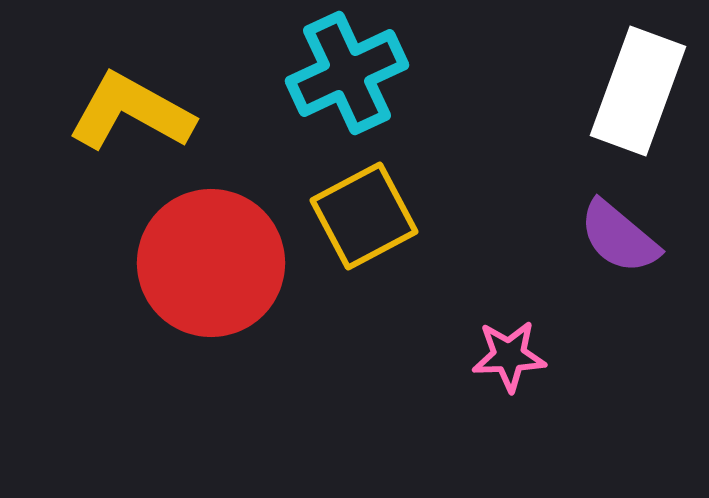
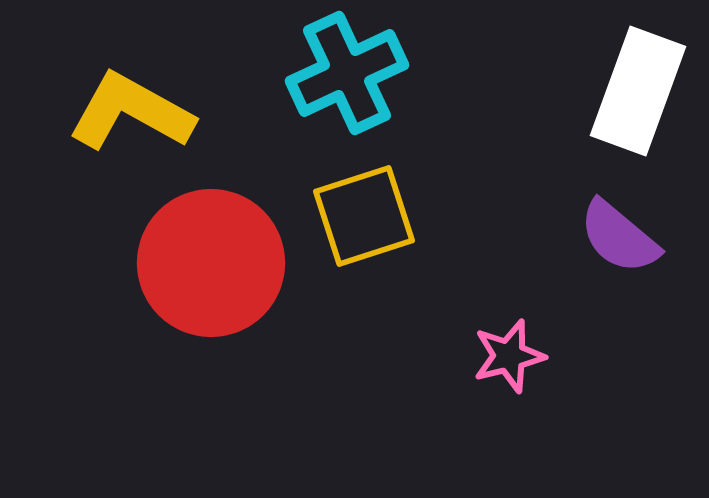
yellow square: rotated 10 degrees clockwise
pink star: rotated 12 degrees counterclockwise
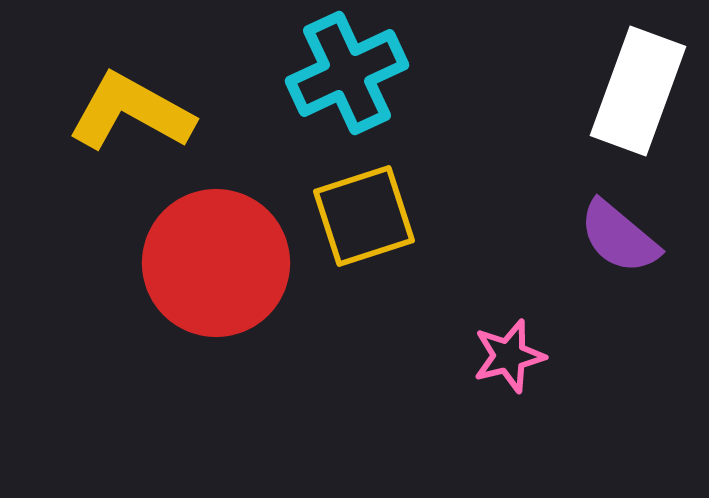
red circle: moved 5 px right
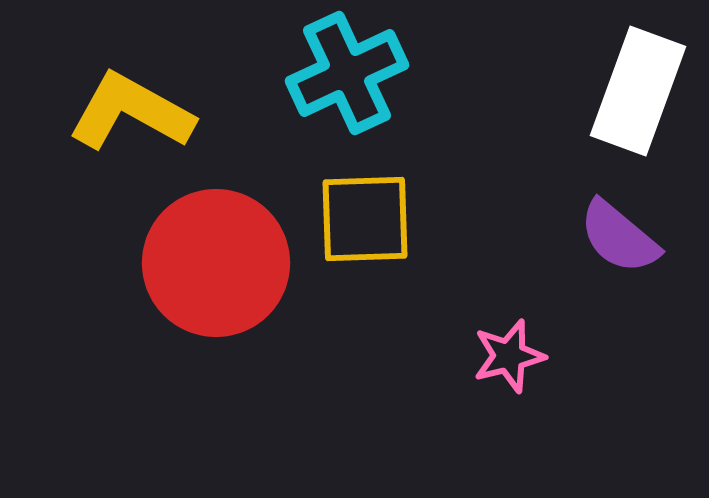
yellow square: moved 1 px right, 3 px down; rotated 16 degrees clockwise
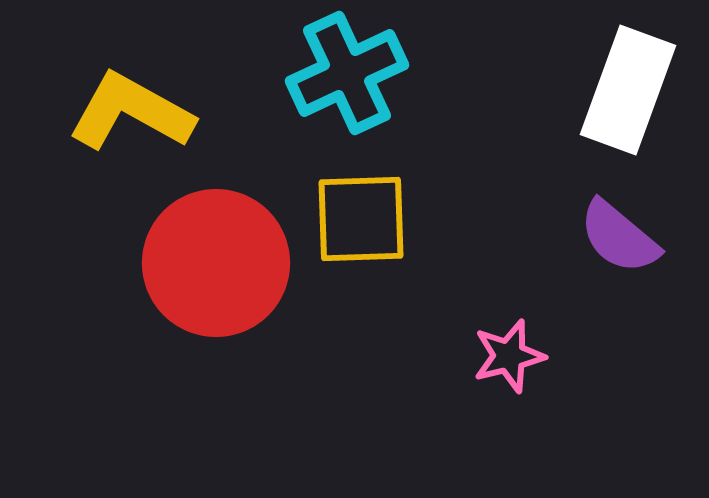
white rectangle: moved 10 px left, 1 px up
yellow square: moved 4 px left
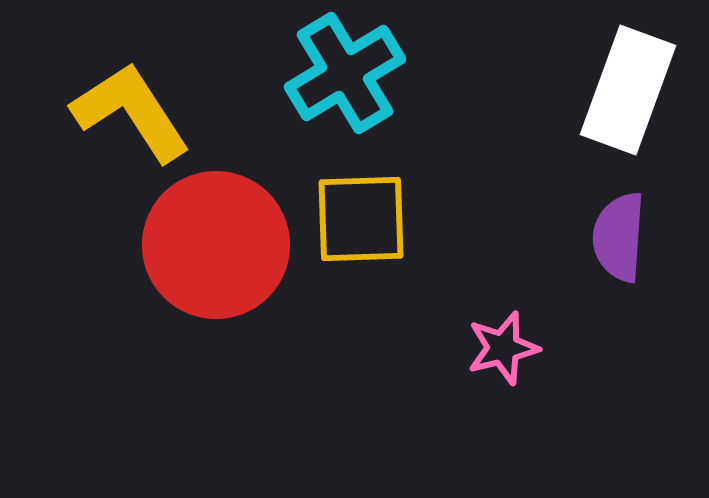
cyan cross: moved 2 px left; rotated 6 degrees counterclockwise
yellow L-shape: rotated 28 degrees clockwise
purple semicircle: rotated 54 degrees clockwise
red circle: moved 18 px up
pink star: moved 6 px left, 8 px up
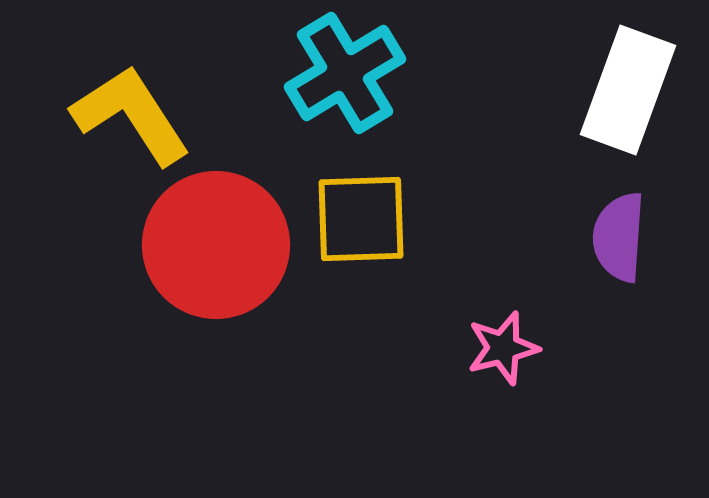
yellow L-shape: moved 3 px down
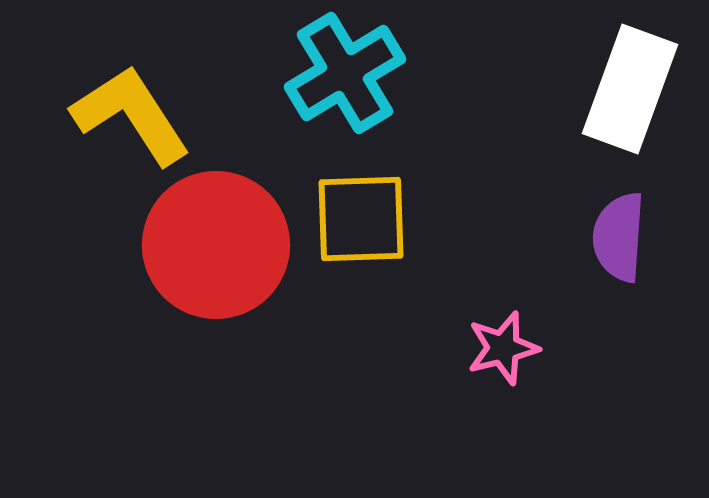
white rectangle: moved 2 px right, 1 px up
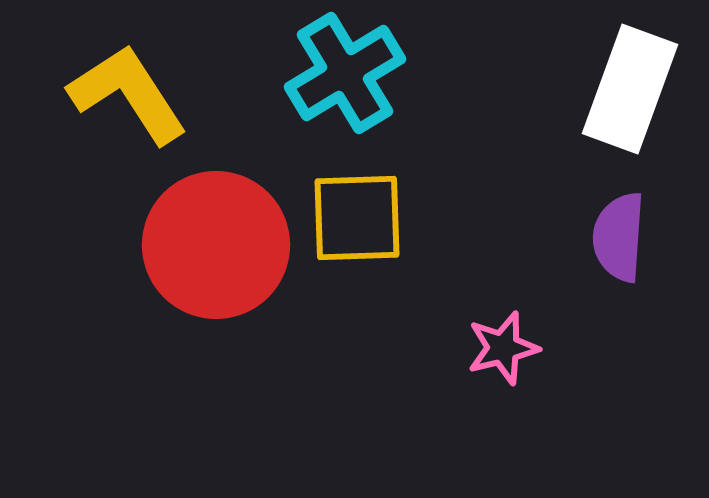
yellow L-shape: moved 3 px left, 21 px up
yellow square: moved 4 px left, 1 px up
